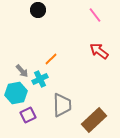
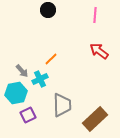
black circle: moved 10 px right
pink line: rotated 42 degrees clockwise
brown rectangle: moved 1 px right, 1 px up
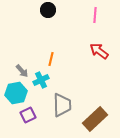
orange line: rotated 32 degrees counterclockwise
cyan cross: moved 1 px right, 1 px down
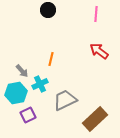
pink line: moved 1 px right, 1 px up
cyan cross: moved 1 px left, 4 px down
gray trapezoid: moved 3 px right, 5 px up; rotated 115 degrees counterclockwise
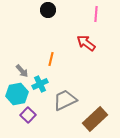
red arrow: moved 13 px left, 8 px up
cyan hexagon: moved 1 px right, 1 px down
purple square: rotated 21 degrees counterclockwise
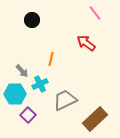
black circle: moved 16 px left, 10 px down
pink line: moved 1 px left, 1 px up; rotated 42 degrees counterclockwise
cyan hexagon: moved 2 px left; rotated 10 degrees clockwise
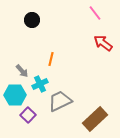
red arrow: moved 17 px right
cyan hexagon: moved 1 px down
gray trapezoid: moved 5 px left, 1 px down
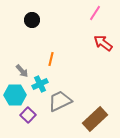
pink line: rotated 70 degrees clockwise
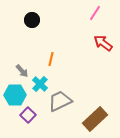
cyan cross: rotated 21 degrees counterclockwise
